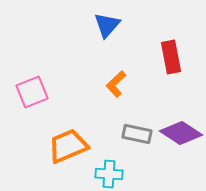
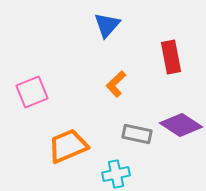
purple diamond: moved 8 px up
cyan cross: moved 7 px right; rotated 16 degrees counterclockwise
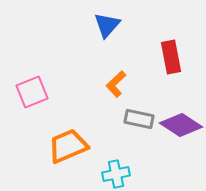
gray rectangle: moved 2 px right, 15 px up
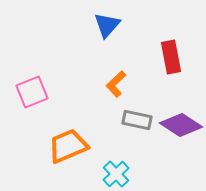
gray rectangle: moved 2 px left, 1 px down
cyan cross: rotated 32 degrees counterclockwise
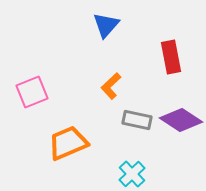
blue triangle: moved 1 px left
orange L-shape: moved 5 px left, 2 px down
purple diamond: moved 5 px up
orange trapezoid: moved 3 px up
cyan cross: moved 16 px right
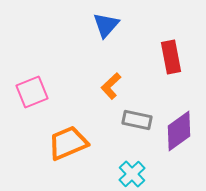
purple diamond: moved 2 px left, 11 px down; rotated 69 degrees counterclockwise
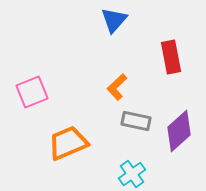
blue triangle: moved 8 px right, 5 px up
orange L-shape: moved 6 px right, 1 px down
gray rectangle: moved 1 px left, 1 px down
purple diamond: rotated 6 degrees counterclockwise
cyan cross: rotated 8 degrees clockwise
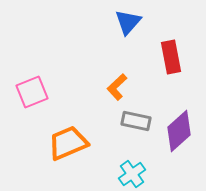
blue triangle: moved 14 px right, 2 px down
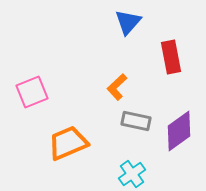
purple diamond: rotated 6 degrees clockwise
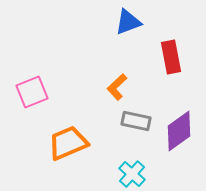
blue triangle: rotated 28 degrees clockwise
cyan cross: rotated 12 degrees counterclockwise
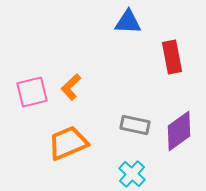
blue triangle: rotated 24 degrees clockwise
red rectangle: moved 1 px right
orange L-shape: moved 46 px left
pink square: rotated 8 degrees clockwise
gray rectangle: moved 1 px left, 4 px down
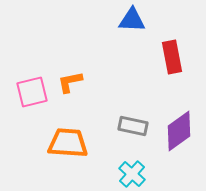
blue triangle: moved 4 px right, 2 px up
orange L-shape: moved 1 px left, 5 px up; rotated 32 degrees clockwise
gray rectangle: moved 2 px left, 1 px down
orange trapezoid: rotated 27 degrees clockwise
